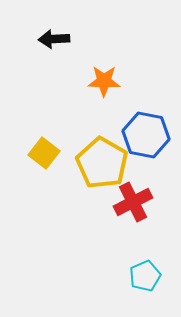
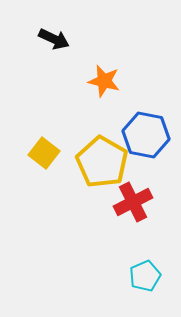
black arrow: rotated 152 degrees counterclockwise
orange star: rotated 12 degrees clockwise
yellow pentagon: moved 1 px up
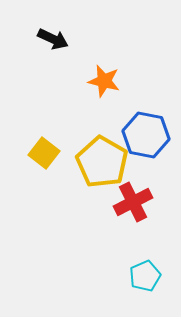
black arrow: moved 1 px left
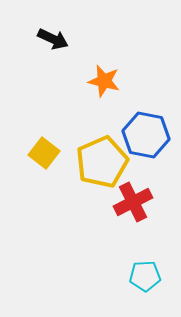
yellow pentagon: rotated 18 degrees clockwise
cyan pentagon: rotated 20 degrees clockwise
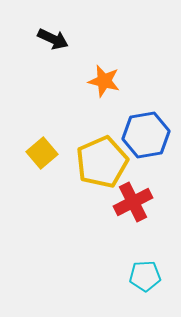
blue hexagon: rotated 21 degrees counterclockwise
yellow square: moved 2 px left; rotated 12 degrees clockwise
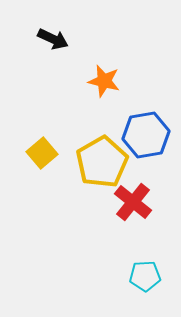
yellow pentagon: rotated 6 degrees counterclockwise
red cross: rotated 24 degrees counterclockwise
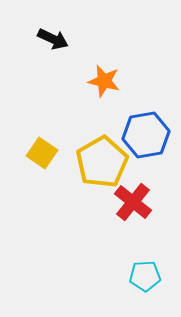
yellow square: rotated 16 degrees counterclockwise
